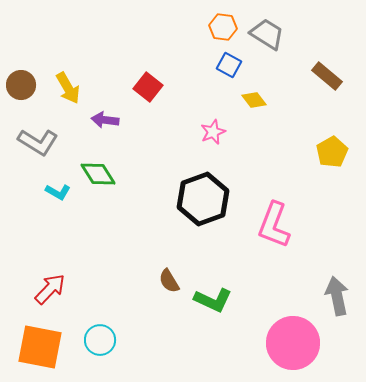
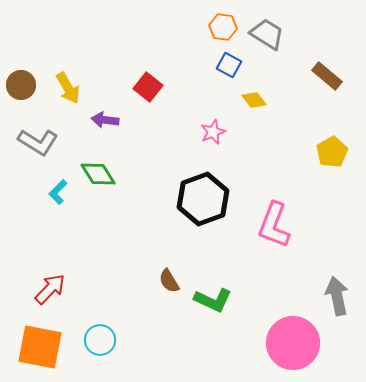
cyan L-shape: rotated 105 degrees clockwise
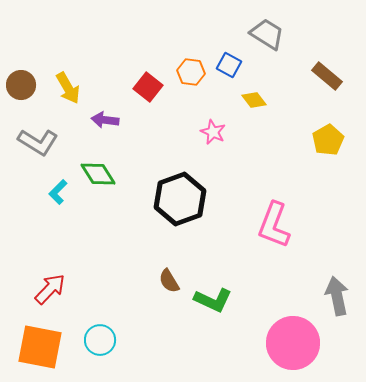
orange hexagon: moved 32 px left, 45 px down
pink star: rotated 25 degrees counterclockwise
yellow pentagon: moved 4 px left, 12 px up
black hexagon: moved 23 px left
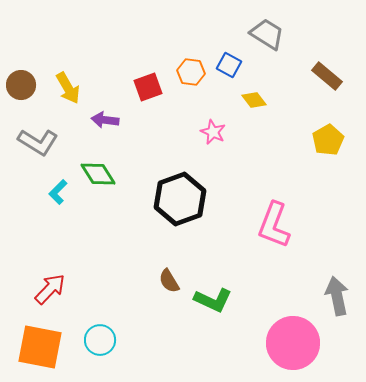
red square: rotated 32 degrees clockwise
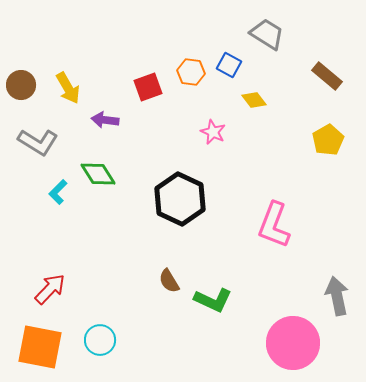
black hexagon: rotated 15 degrees counterclockwise
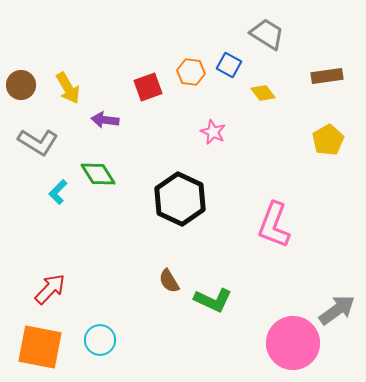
brown rectangle: rotated 48 degrees counterclockwise
yellow diamond: moved 9 px right, 7 px up
gray arrow: moved 14 px down; rotated 66 degrees clockwise
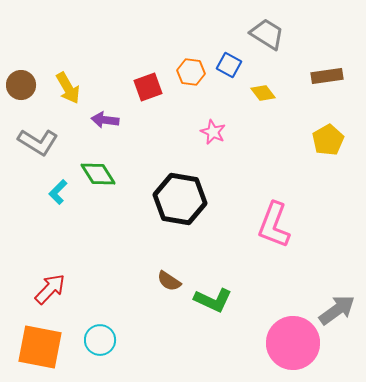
black hexagon: rotated 15 degrees counterclockwise
brown semicircle: rotated 25 degrees counterclockwise
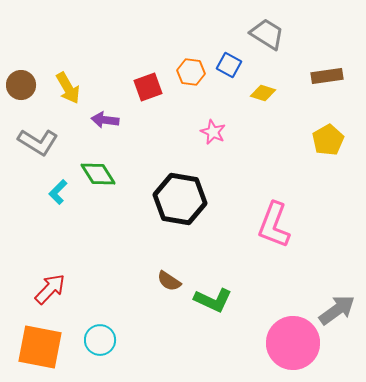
yellow diamond: rotated 35 degrees counterclockwise
